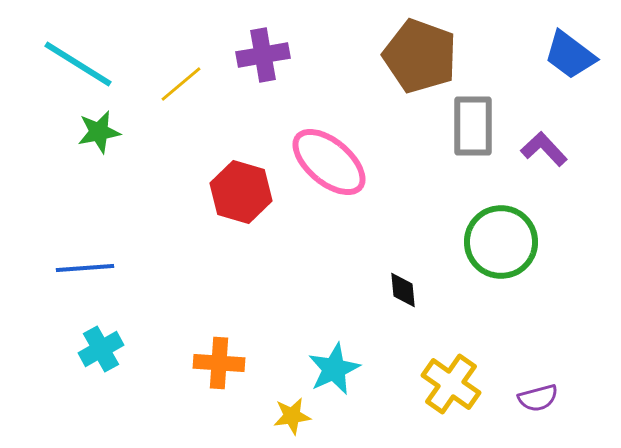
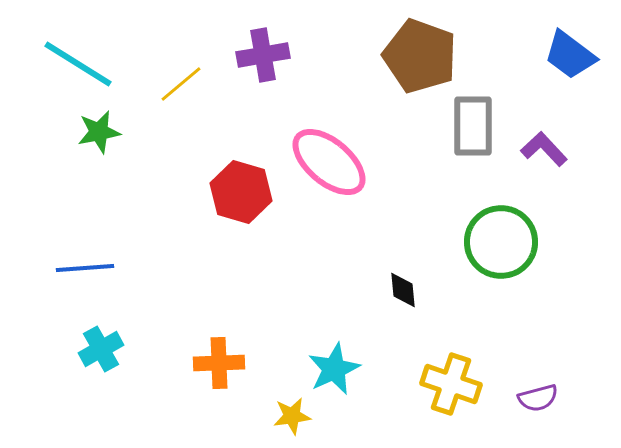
orange cross: rotated 6 degrees counterclockwise
yellow cross: rotated 16 degrees counterclockwise
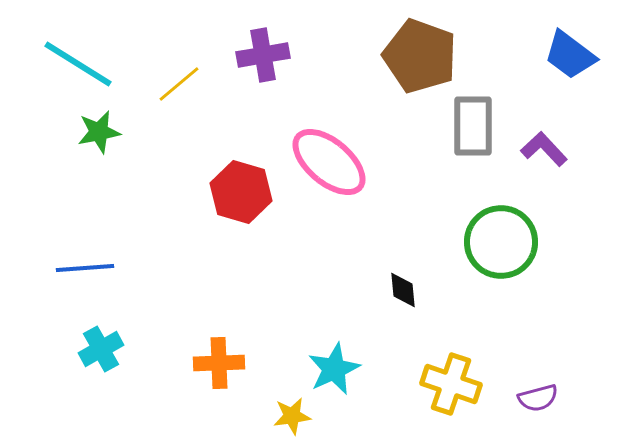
yellow line: moved 2 px left
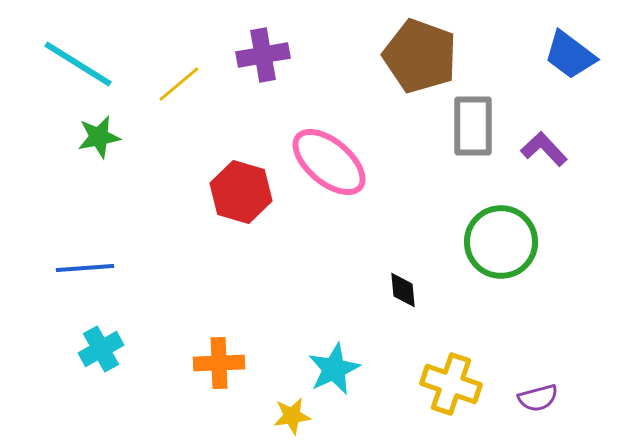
green star: moved 5 px down
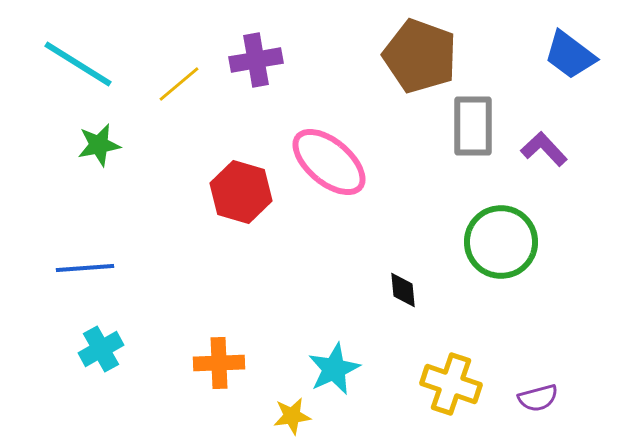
purple cross: moved 7 px left, 5 px down
green star: moved 8 px down
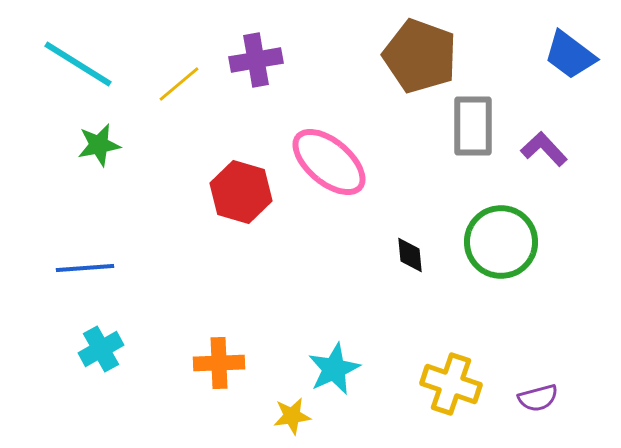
black diamond: moved 7 px right, 35 px up
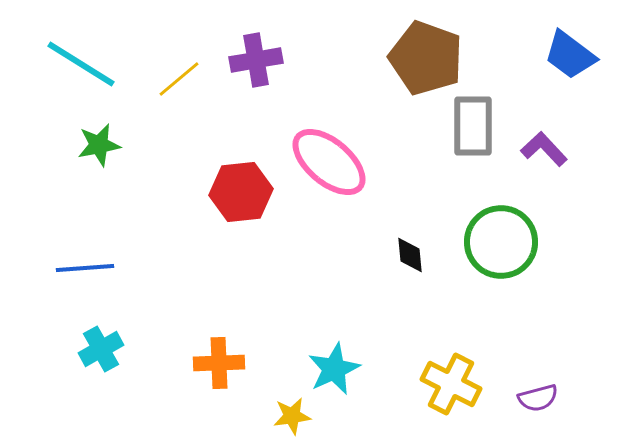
brown pentagon: moved 6 px right, 2 px down
cyan line: moved 3 px right
yellow line: moved 5 px up
red hexagon: rotated 22 degrees counterclockwise
yellow cross: rotated 8 degrees clockwise
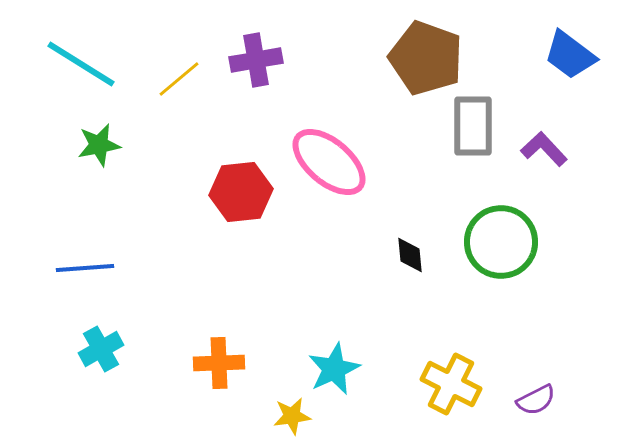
purple semicircle: moved 2 px left, 2 px down; rotated 12 degrees counterclockwise
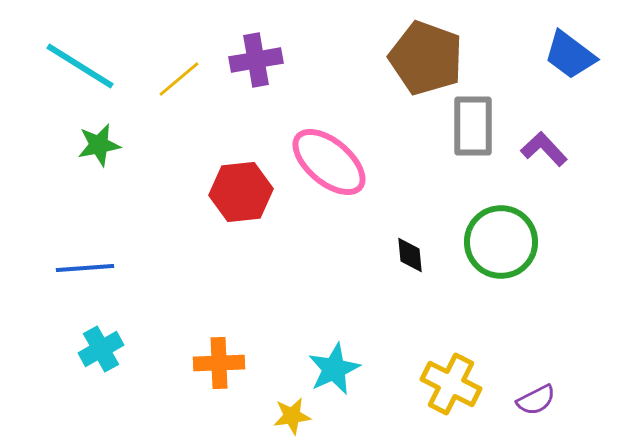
cyan line: moved 1 px left, 2 px down
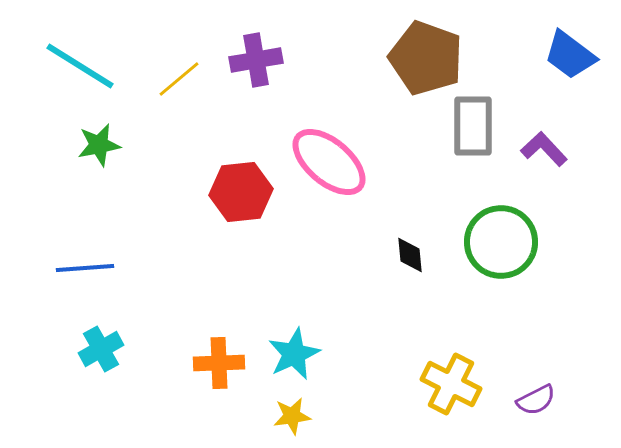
cyan star: moved 40 px left, 15 px up
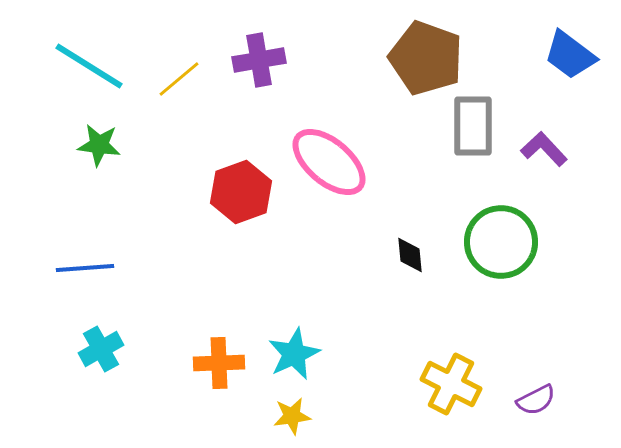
purple cross: moved 3 px right
cyan line: moved 9 px right
green star: rotated 18 degrees clockwise
red hexagon: rotated 14 degrees counterclockwise
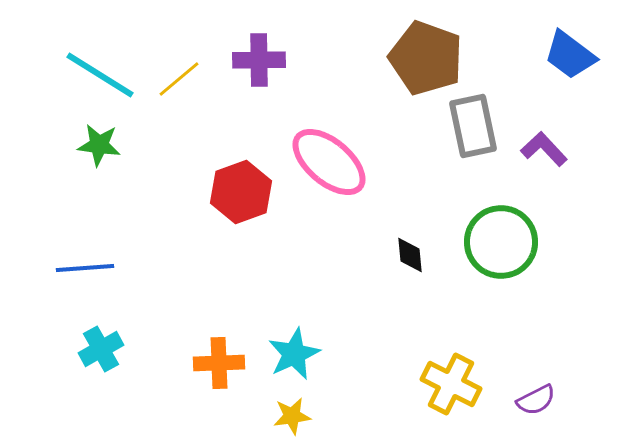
purple cross: rotated 9 degrees clockwise
cyan line: moved 11 px right, 9 px down
gray rectangle: rotated 12 degrees counterclockwise
